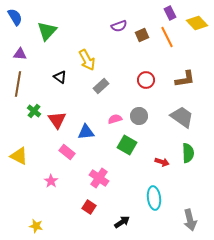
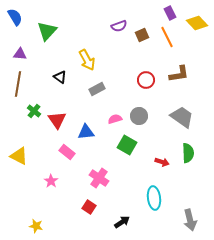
brown L-shape: moved 6 px left, 5 px up
gray rectangle: moved 4 px left, 3 px down; rotated 14 degrees clockwise
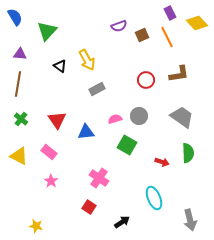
black triangle: moved 11 px up
green cross: moved 13 px left, 8 px down
pink rectangle: moved 18 px left
cyan ellipse: rotated 15 degrees counterclockwise
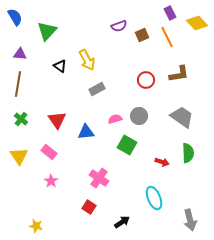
yellow triangle: rotated 30 degrees clockwise
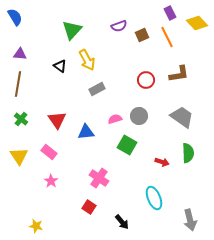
green triangle: moved 25 px right, 1 px up
black arrow: rotated 84 degrees clockwise
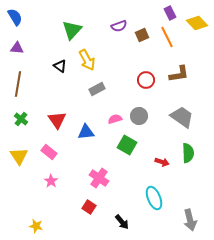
purple triangle: moved 3 px left, 6 px up
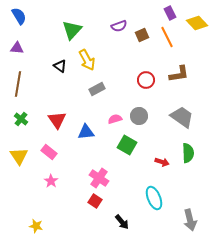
blue semicircle: moved 4 px right, 1 px up
red square: moved 6 px right, 6 px up
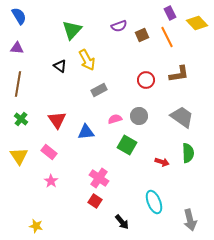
gray rectangle: moved 2 px right, 1 px down
cyan ellipse: moved 4 px down
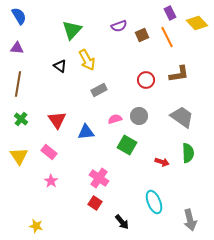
red square: moved 2 px down
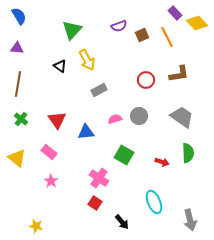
purple rectangle: moved 5 px right; rotated 16 degrees counterclockwise
green square: moved 3 px left, 10 px down
yellow triangle: moved 2 px left, 2 px down; rotated 18 degrees counterclockwise
